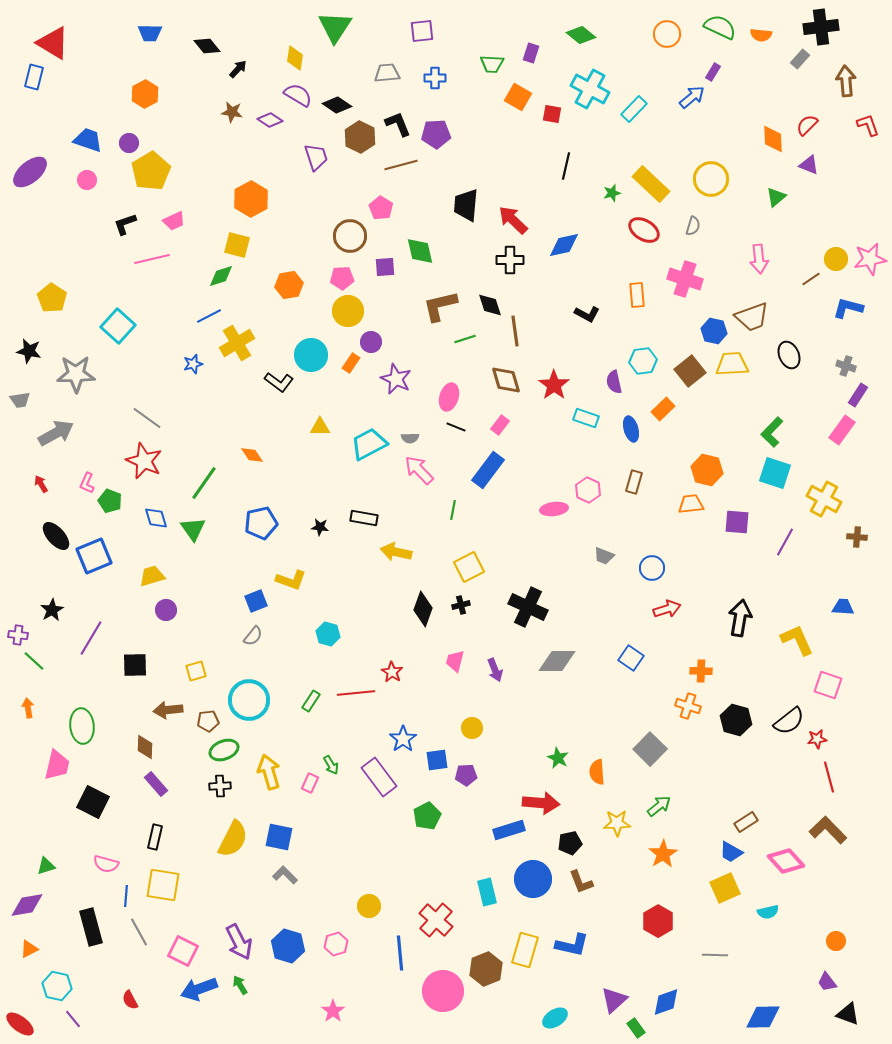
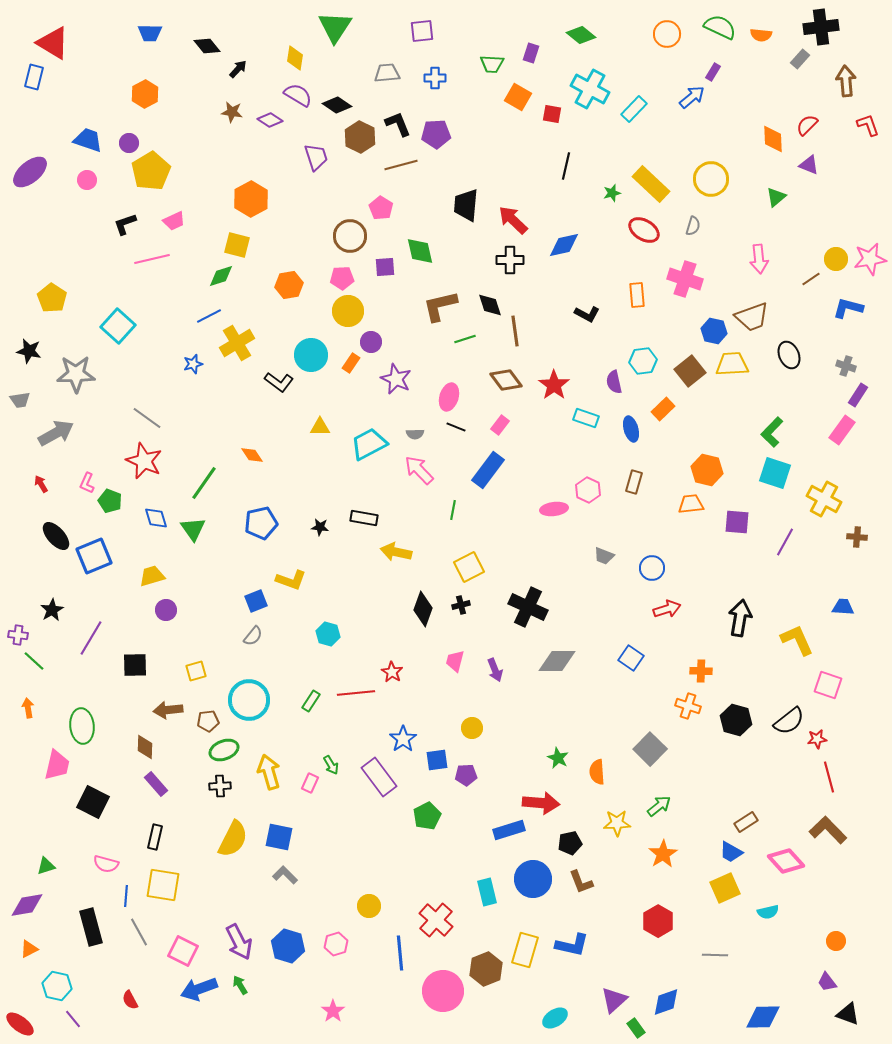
brown diamond at (506, 380): rotated 20 degrees counterclockwise
gray semicircle at (410, 438): moved 5 px right, 4 px up
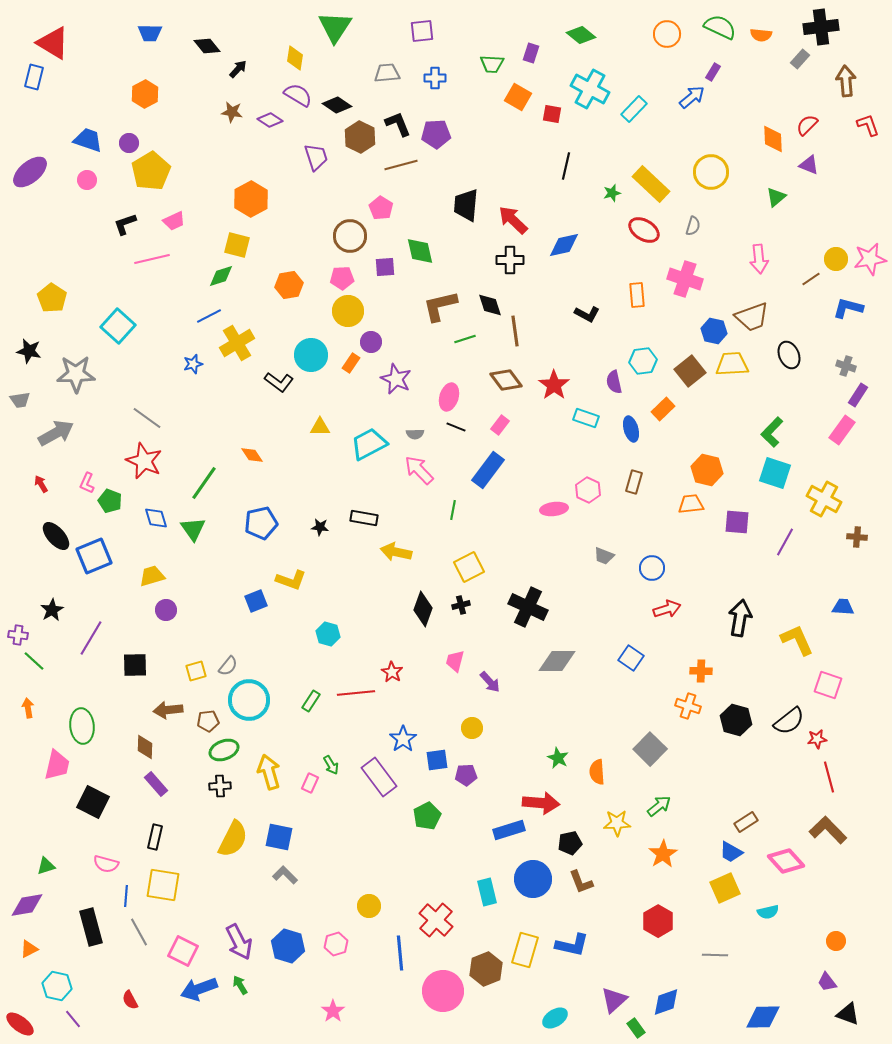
yellow circle at (711, 179): moved 7 px up
gray semicircle at (253, 636): moved 25 px left, 30 px down
purple arrow at (495, 670): moved 5 px left, 12 px down; rotated 20 degrees counterclockwise
